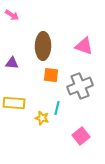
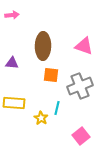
pink arrow: rotated 40 degrees counterclockwise
yellow star: moved 1 px left; rotated 16 degrees clockwise
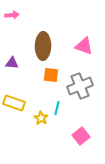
yellow rectangle: rotated 15 degrees clockwise
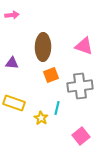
brown ellipse: moved 1 px down
orange square: rotated 28 degrees counterclockwise
gray cross: rotated 15 degrees clockwise
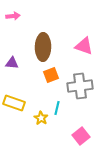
pink arrow: moved 1 px right, 1 px down
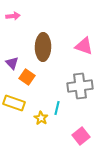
purple triangle: rotated 40 degrees clockwise
orange square: moved 24 px left, 2 px down; rotated 35 degrees counterclockwise
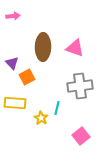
pink triangle: moved 9 px left, 2 px down
orange square: rotated 28 degrees clockwise
yellow rectangle: moved 1 px right; rotated 15 degrees counterclockwise
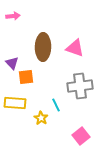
orange square: moved 1 px left; rotated 21 degrees clockwise
cyan line: moved 1 px left, 3 px up; rotated 40 degrees counterclockwise
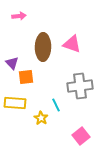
pink arrow: moved 6 px right
pink triangle: moved 3 px left, 4 px up
